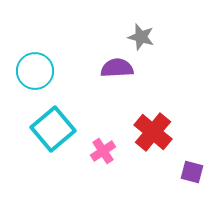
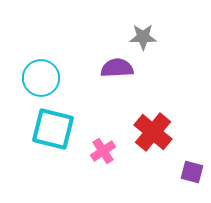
gray star: moved 2 px right; rotated 16 degrees counterclockwise
cyan circle: moved 6 px right, 7 px down
cyan square: rotated 36 degrees counterclockwise
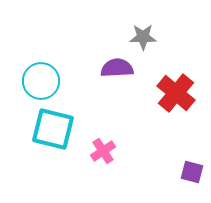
cyan circle: moved 3 px down
red cross: moved 23 px right, 39 px up
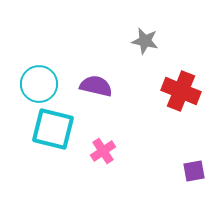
gray star: moved 2 px right, 4 px down; rotated 12 degrees clockwise
purple semicircle: moved 21 px left, 18 px down; rotated 16 degrees clockwise
cyan circle: moved 2 px left, 3 px down
red cross: moved 5 px right, 2 px up; rotated 18 degrees counterclockwise
purple square: moved 2 px right, 1 px up; rotated 25 degrees counterclockwise
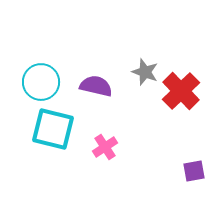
gray star: moved 31 px down; rotated 8 degrees clockwise
cyan circle: moved 2 px right, 2 px up
red cross: rotated 24 degrees clockwise
pink cross: moved 2 px right, 4 px up
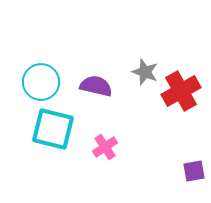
red cross: rotated 15 degrees clockwise
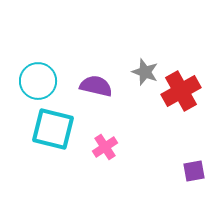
cyan circle: moved 3 px left, 1 px up
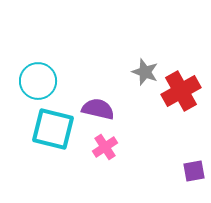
purple semicircle: moved 2 px right, 23 px down
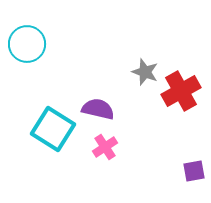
cyan circle: moved 11 px left, 37 px up
cyan square: rotated 18 degrees clockwise
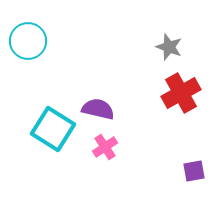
cyan circle: moved 1 px right, 3 px up
gray star: moved 24 px right, 25 px up
red cross: moved 2 px down
